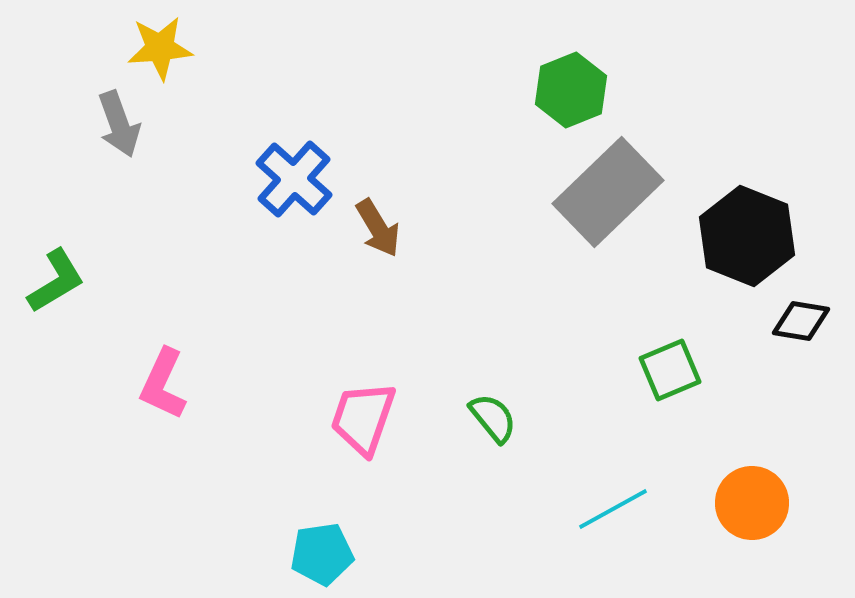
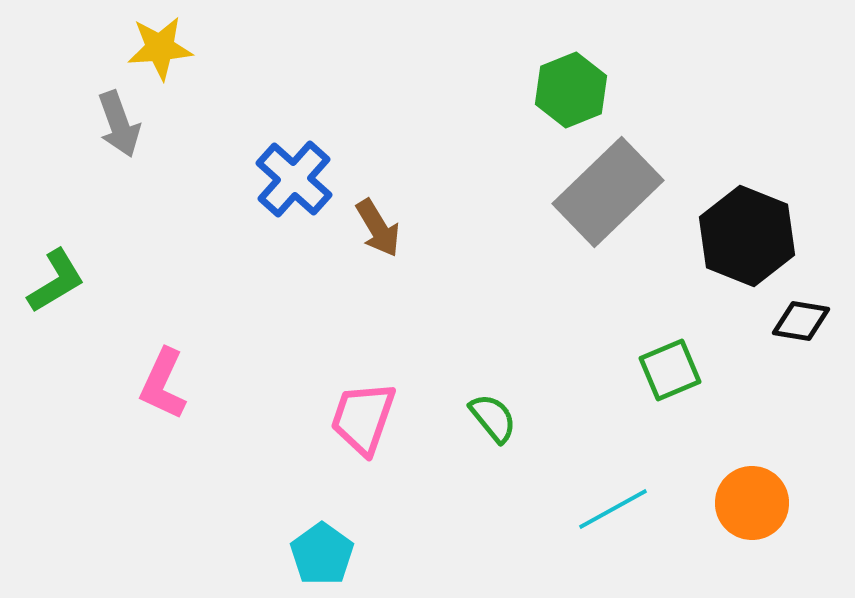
cyan pentagon: rotated 28 degrees counterclockwise
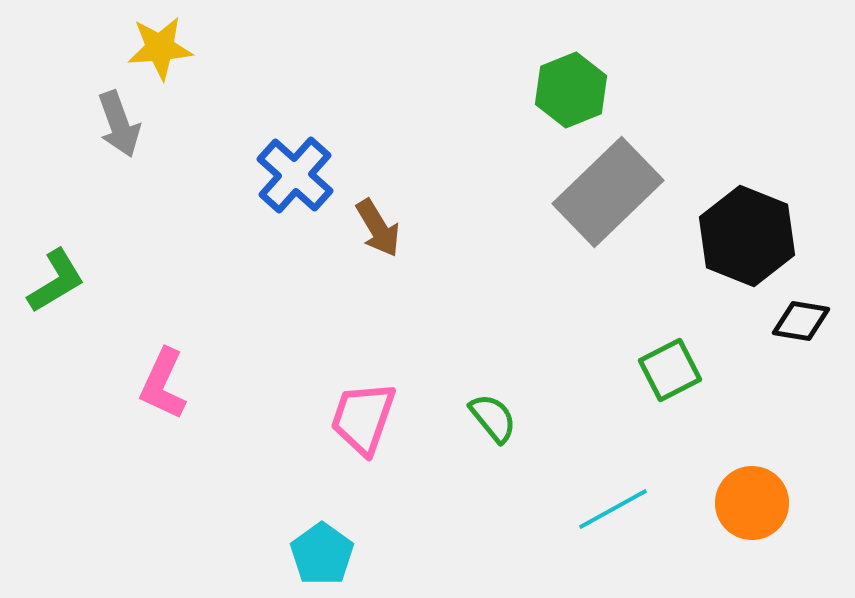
blue cross: moved 1 px right, 4 px up
green square: rotated 4 degrees counterclockwise
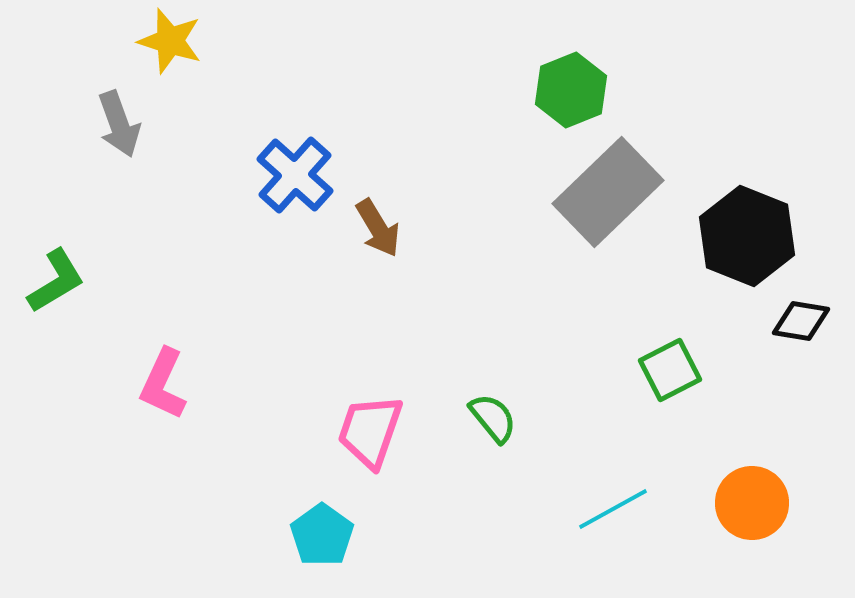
yellow star: moved 10 px right, 7 px up; rotated 22 degrees clockwise
pink trapezoid: moved 7 px right, 13 px down
cyan pentagon: moved 19 px up
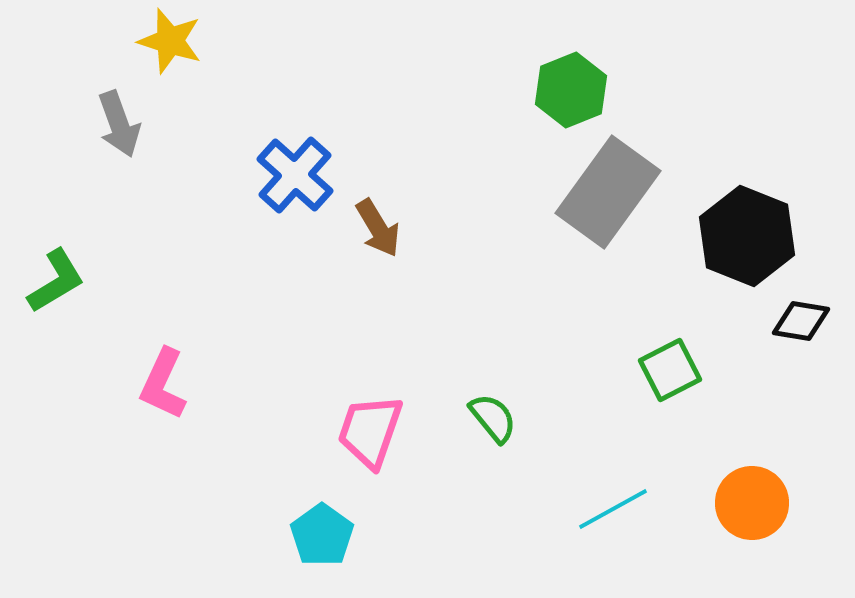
gray rectangle: rotated 10 degrees counterclockwise
